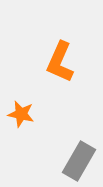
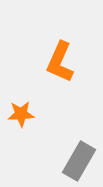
orange star: rotated 16 degrees counterclockwise
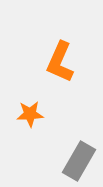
orange star: moved 9 px right
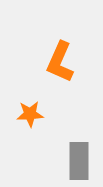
gray rectangle: rotated 30 degrees counterclockwise
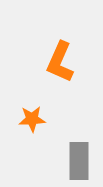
orange star: moved 2 px right, 5 px down
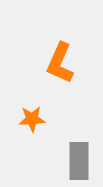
orange L-shape: moved 1 px down
